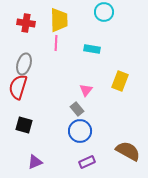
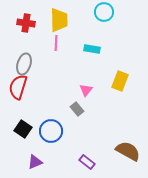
black square: moved 1 px left, 4 px down; rotated 18 degrees clockwise
blue circle: moved 29 px left
purple rectangle: rotated 63 degrees clockwise
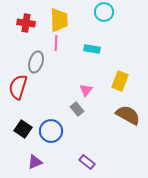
gray ellipse: moved 12 px right, 2 px up
brown semicircle: moved 36 px up
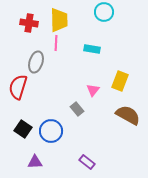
red cross: moved 3 px right
pink triangle: moved 7 px right
purple triangle: rotated 21 degrees clockwise
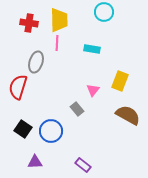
pink line: moved 1 px right
purple rectangle: moved 4 px left, 3 px down
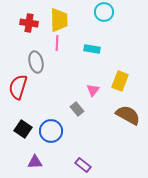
gray ellipse: rotated 30 degrees counterclockwise
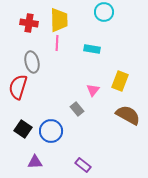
gray ellipse: moved 4 px left
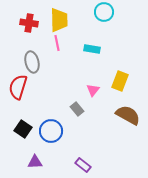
pink line: rotated 14 degrees counterclockwise
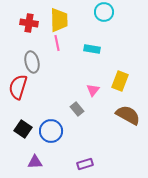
purple rectangle: moved 2 px right, 1 px up; rotated 56 degrees counterclockwise
